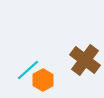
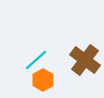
cyan line: moved 8 px right, 10 px up
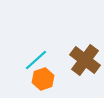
orange hexagon: moved 1 px up; rotated 10 degrees clockwise
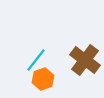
cyan line: rotated 10 degrees counterclockwise
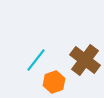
orange hexagon: moved 11 px right, 3 px down
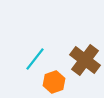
cyan line: moved 1 px left, 1 px up
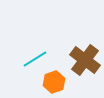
cyan line: rotated 20 degrees clockwise
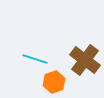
cyan line: rotated 50 degrees clockwise
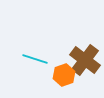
orange hexagon: moved 10 px right, 7 px up
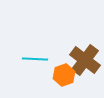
cyan line: rotated 15 degrees counterclockwise
